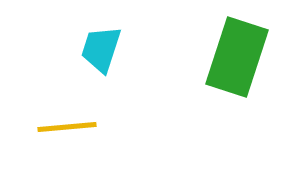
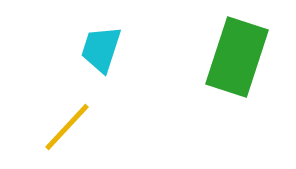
yellow line: rotated 42 degrees counterclockwise
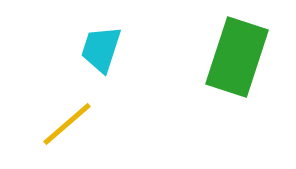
yellow line: moved 3 px up; rotated 6 degrees clockwise
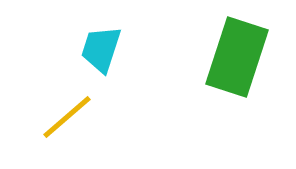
yellow line: moved 7 px up
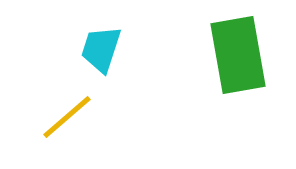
green rectangle: moved 1 px right, 2 px up; rotated 28 degrees counterclockwise
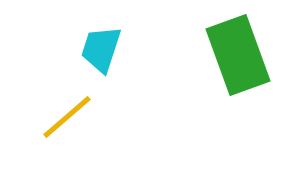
green rectangle: rotated 10 degrees counterclockwise
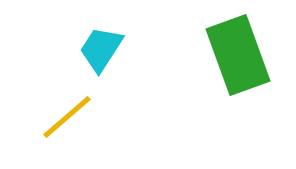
cyan trapezoid: rotated 15 degrees clockwise
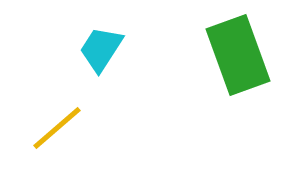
yellow line: moved 10 px left, 11 px down
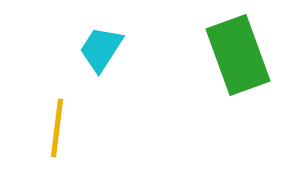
yellow line: rotated 42 degrees counterclockwise
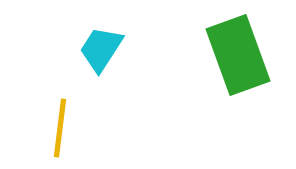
yellow line: moved 3 px right
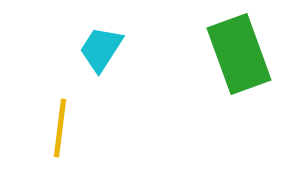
green rectangle: moved 1 px right, 1 px up
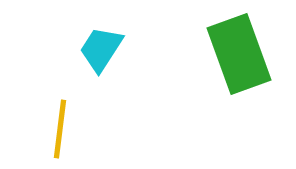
yellow line: moved 1 px down
